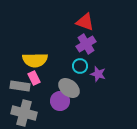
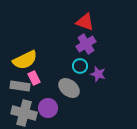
yellow semicircle: moved 10 px left; rotated 25 degrees counterclockwise
purple circle: moved 12 px left, 7 px down
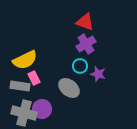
purple circle: moved 6 px left, 1 px down
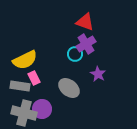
cyan circle: moved 5 px left, 12 px up
purple star: rotated 14 degrees clockwise
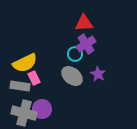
red triangle: moved 1 px left, 1 px down; rotated 24 degrees counterclockwise
yellow semicircle: moved 3 px down
gray ellipse: moved 3 px right, 12 px up
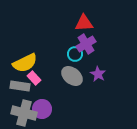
pink rectangle: rotated 16 degrees counterclockwise
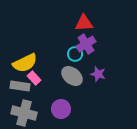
purple star: rotated 14 degrees counterclockwise
purple circle: moved 19 px right
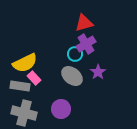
red triangle: rotated 12 degrees counterclockwise
purple star: moved 2 px up; rotated 21 degrees clockwise
